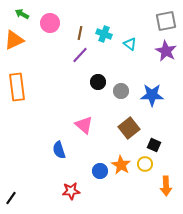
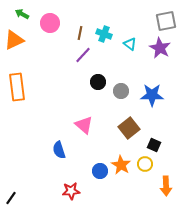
purple star: moved 6 px left, 3 px up
purple line: moved 3 px right
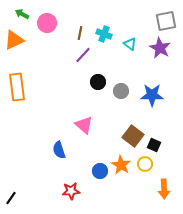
pink circle: moved 3 px left
brown square: moved 4 px right, 8 px down; rotated 15 degrees counterclockwise
orange arrow: moved 2 px left, 3 px down
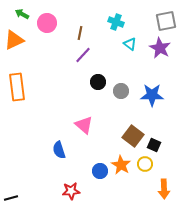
cyan cross: moved 12 px right, 12 px up
black line: rotated 40 degrees clockwise
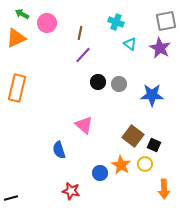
orange triangle: moved 2 px right, 2 px up
orange rectangle: moved 1 px down; rotated 20 degrees clockwise
gray circle: moved 2 px left, 7 px up
blue circle: moved 2 px down
red star: rotated 18 degrees clockwise
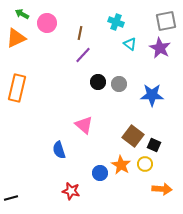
orange arrow: moved 2 px left; rotated 84 degrees counterclockwise
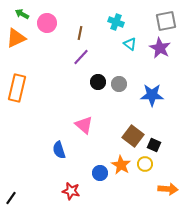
purple line: moved 2 px left, 2 px down
orange arrow: moved 6 px right
black line: rotated 40 degrees counterclockwise
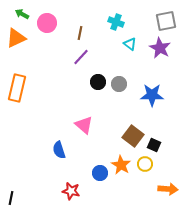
black line: rotated 24 degrees counterclockwise
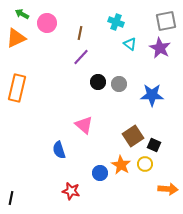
brown square: rotated 20 degrees clockwise
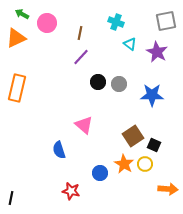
purple star: moved 3 px left, 4 px down
orange star: moved 3 px right, 1 px up
